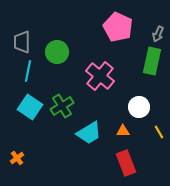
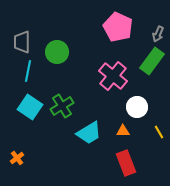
green rectangle: rotated 24 degrees clockwise
pink cross: moved 13 px right
white circle: moved 2 px left
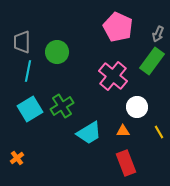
cyan square: moved 2 px down; rotated 25 degrees clockwise
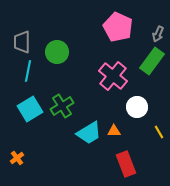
orange triangle: moved 9 px left
red rectangle: moved 1 px down
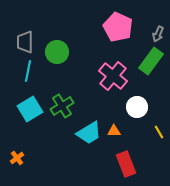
gray trapezoid: moved 3 px right
green rectangle: moved 1 px left
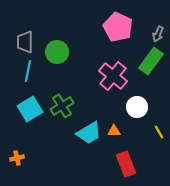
orange cross: rotated 24 degrees clockwise
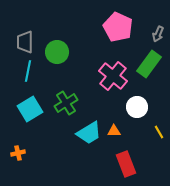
green rectangle: moved 2 px left, 3 px down
green cross: moved 4 px right, 3 px up
orange cross: moved 1 px right, 5 px up
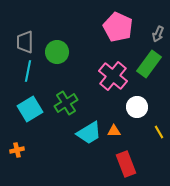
orange cross: moved 1 px left, 3 px up
